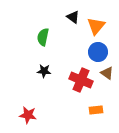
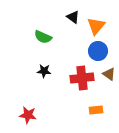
green semicircle: rotated 78 degrees counterclockwise
blue circle: moved 1 px up
brown triangle: moved 2 px right, 1 px down
red cross: moved 1 px right, 2 px up; rotated 30 degrees counterclockwise
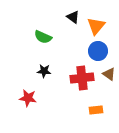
red star: moved 17 px up
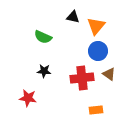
black triangle: rotated 24 degrees counterclockwise
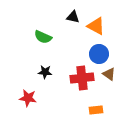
orange triangle: rotated 42 degrees counterclockwise
blue circle: moved 1 px right, 3 px down
black star: moved 1 px right, 1 px down
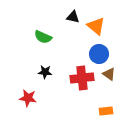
orange triangle: rotated 12 degrees clockwise
orange rectangle: moved 10 px right, 1 px down
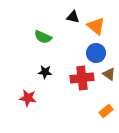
blue circle: moved 3 px left, 1 px up
orange rectangle: rotated 32 degrees counterclockwise
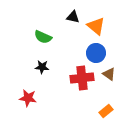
black star: moved 3 px left, 5 px up
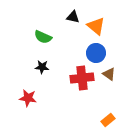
orange rectangle: moved 2 px right, 9 px down
